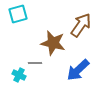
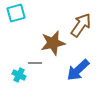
cyan square: moved 2 px left, 1 px up
brown star: rotated 25 degrees counterclockwise
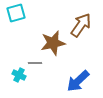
blue arrow: moved 11 px down
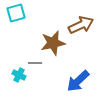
brown arrow: rotated 30 degrees clockwise
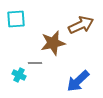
cyan square: moved 6 px down; rotated 12 degrees clockwise
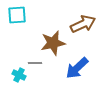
cyan square: moved 1 px right, 4 px up
brown arrow: moved 2 px right, 1 px up
blue arrow: moved 1 px left, 13 px up
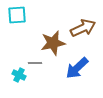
brown arrow: moved 4 px down
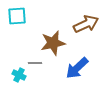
cyan square: moved 1 px down
brown arrow: moved 3 px right, 4 px up
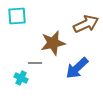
cyan cross: moved 2 px right, 3 px down
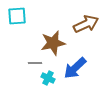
blue arrow: moved 2 px left
cyan cross: moved 27 px right
